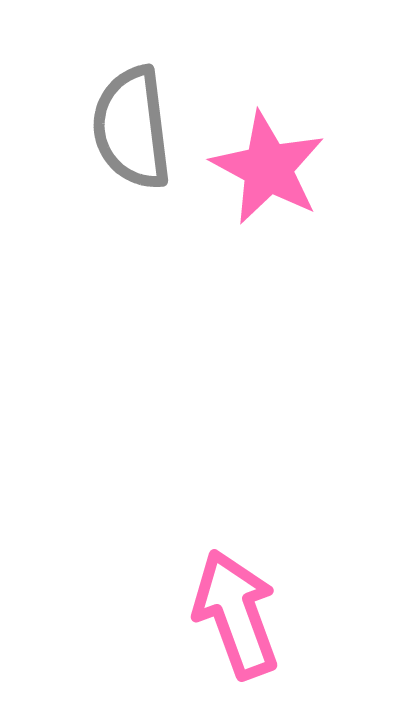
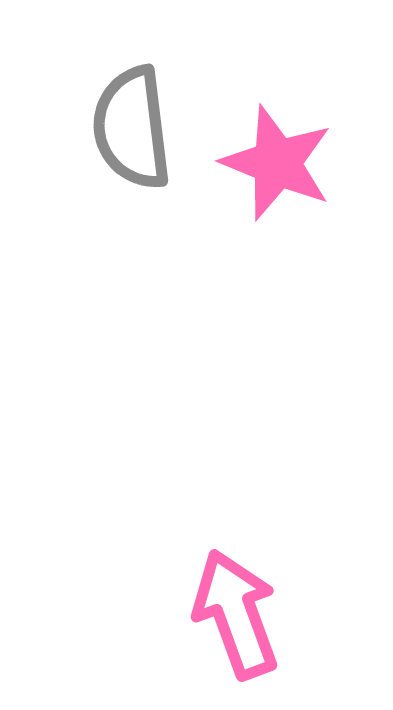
pink star: moved 9 px right, 5 px up; rotated 6 degrees counterclockwise
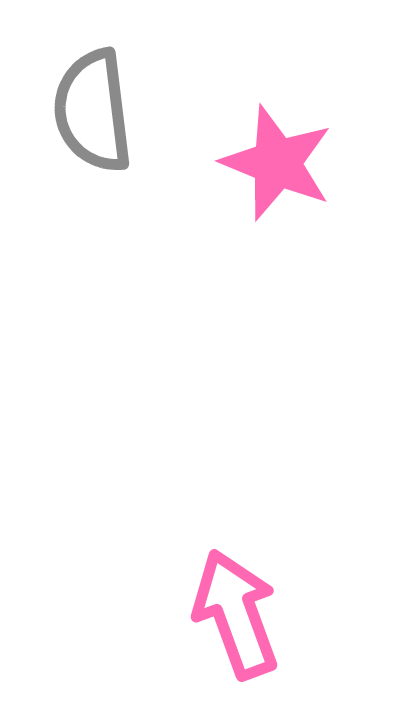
gray semicircle: moved 39 px left, 17 px up
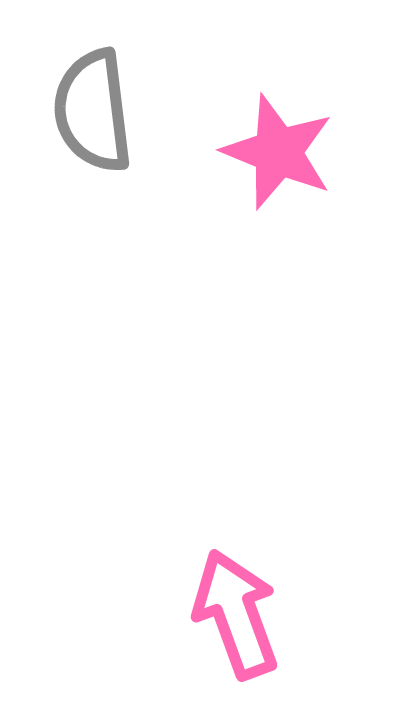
pink star: moved 1 px right, 11 px up
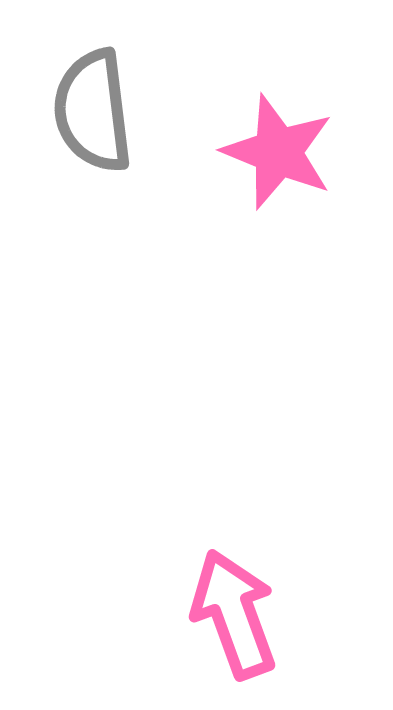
pink arrow: moved 2 px left
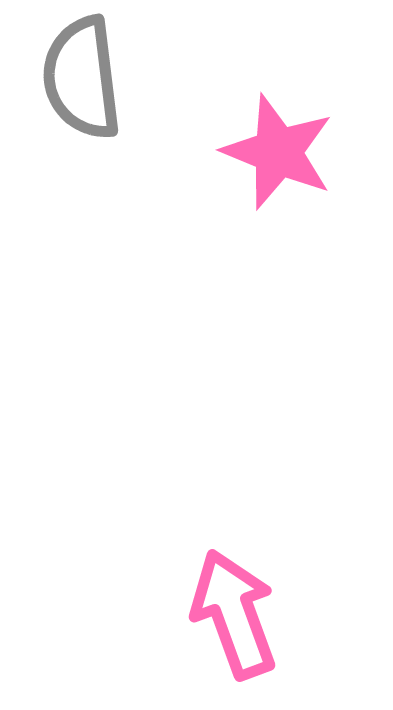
gray semicircle: moved 11 px left, 33 px up
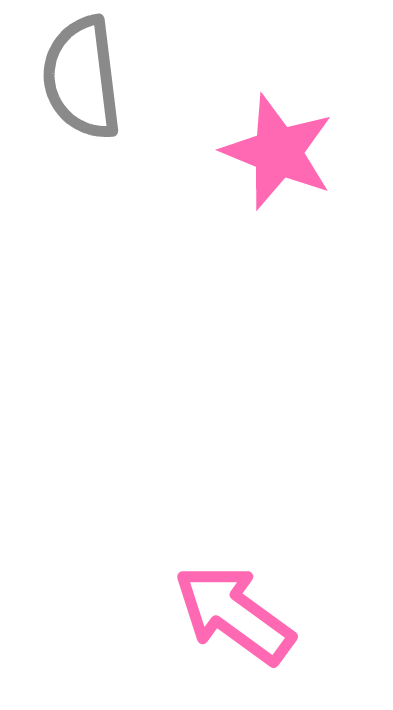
pink arrow: rotated 34 degrees counterclockwise
